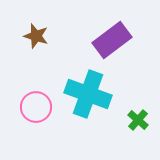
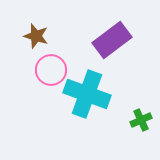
cyan cross: moved 1 px left
pink circle: moved 15 px right, 37 px up
green cross: moved 3 px right; rotated 25 degrees clockwise
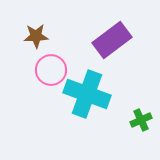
brown star: rotated 20 degrees counterclockwise
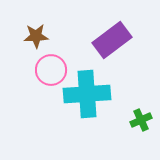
cyan cross: rotated 24 degrees counterclockwise
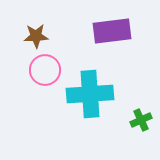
purple rectangle: moved 9 px up; rotated 30 degrees clockwise
pink circle: moved 6 px left
cyan cross: moved 3 px right
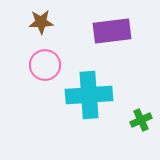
brown star: moved 5 px right, 14 px up
pink circle: moved 5 px up
cyan cross: moved 1 px left, 1 px down
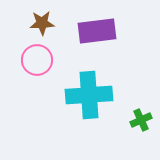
brown star: moved 1 px right, 1 px down
purple rectangle: moved 15 px left
pink circle: moved 8 px left, 5 px up
